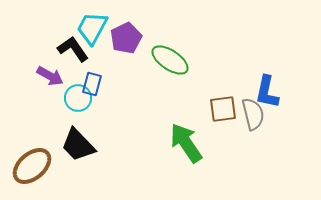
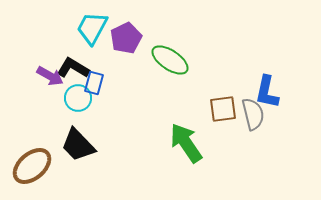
black L-shape: moved 19 px down; rotated 24 degrees counterclockwise
blue rectangle: moved 2 px right, 1 px up
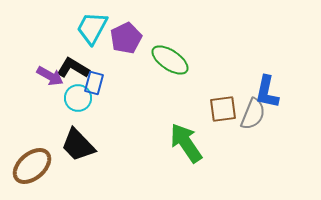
gray semicircle: rotated 36 degrees clockwise
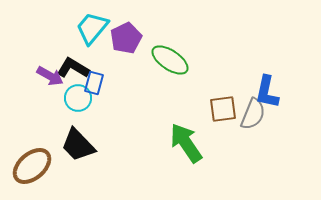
cyan trapezoid: rotated 12 degrees clockwise
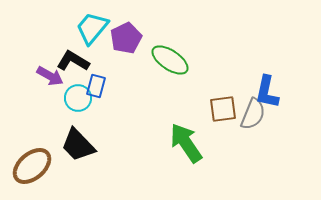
black L-shape: moved 7 px up
blue rectangle: moved 2 px right, 3 px down
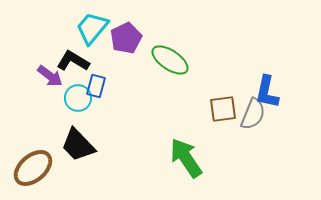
purple arrow: rotated 8 degrees clockwise
green arrow: moved 15 px down
brown ellipse: moved 1 px right, 2 px down
